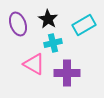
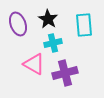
cyan rectangle: rotated 65 degrees counterclockwise
purple cross: moved 2 px left; rotated 15 degrees counterclockwise
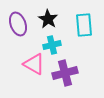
cyan cross: moved 1 px left, 2 px down
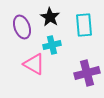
black star: moved 2 px right, 2 px up
purple ellipse: moved 4 px right, 3 px down
purple cross: moved 22 px right
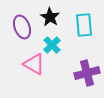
cyan cross: rotated 30 degrees counterclockwise
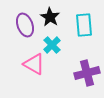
purple ellipse: moved 3 px right, 2 px up
